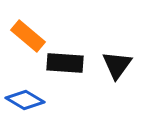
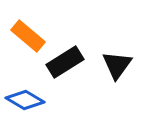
black rectangle: moved 1 px up; rotated 36 degrees counterclockwise
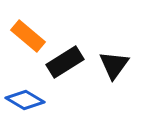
black triangle: moved 3 px left
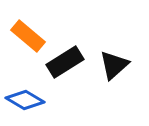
black triangle: rotated 12 degrees clockwise
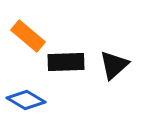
black rectangle: moved 1 px right; rotated 30 degrees clockwise
blue diamond: moved 1 px right
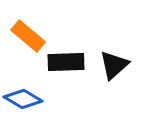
blue diamond: moved 3 px left, 1 px up
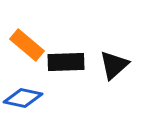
orange rectangle: moved 1 px left, 9 px down
blue diamond: moved 1 px up; rotated 18 degrees counterclockwise
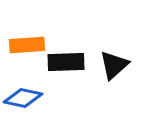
orange rectangle: rotated 44 degrees counterclockwise
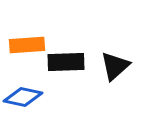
black triangle: moved 1 px right, 1 px down
blue diamond: moved 1 px up
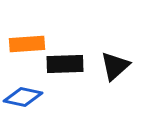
orange rectangle: moved 1 px up
black rectangle: moved 1 px left, 2 px down
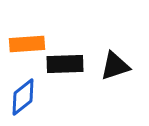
black triangle: rotated 24 degrees clockwise
blue diamond: rotated 51 degrees counterclockwise
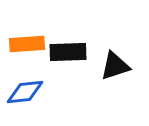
black rectangle: moved 3 px right, 12 px up
blue diamond: moved 2 px right, 5 px up; rotated 33 degrees clockwise
